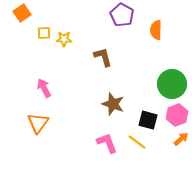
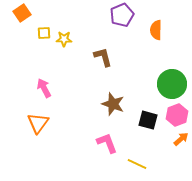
purple pentagon: rotated 20 degrees clockwise
yellow line: moved 22 px down; rotated 12 degrees counterclockwise
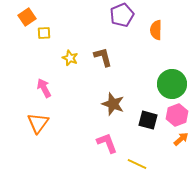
orange square: moved 5 px right, 4 px down
yellow star: moved 6 px right, 19 px down; rotated 21 degrees clockwise
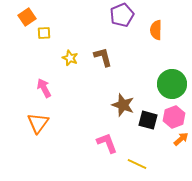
brown star: moved 10 px right, 1 px down
pink hexagon: moved 3 px left, 2 px down
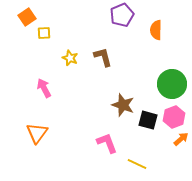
orange triangle: moved 1 px left, 10 px down
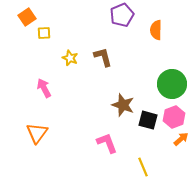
yellow line: moved 6 px right, 3 px down; rotated 42 degrees clockwise
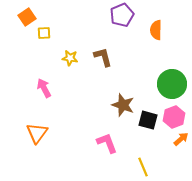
yellow star: rotated 14 degrees counterclockwise
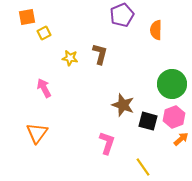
orange square: rotated 24 degrees clockwise
yellow square: rotated 24 degrees counterclockwise
brown L-shape: moved 3 px left, 3 px up; rotated 30 degrees clockwise
black square: moved 1 px down
pink L-shape: rotated 40 degrees clockwise
yellow line: rotated 12 degrees counterclockwise
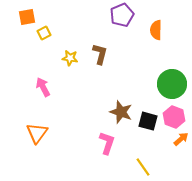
pink arrow: moved 1 px left, 1 px up
brown star: moved 2 px left, 7 px down
pink hexagon: rotated 20 degrees counterclockwise
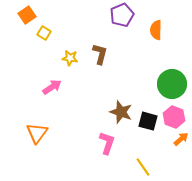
orange square: moved 2 px up; rotated 24 degrees counterclockwise
yellow square: rotated 32 degrees counterclockwise
pink arrow: moved 9 px right; rotated 84 degrees clockwise
